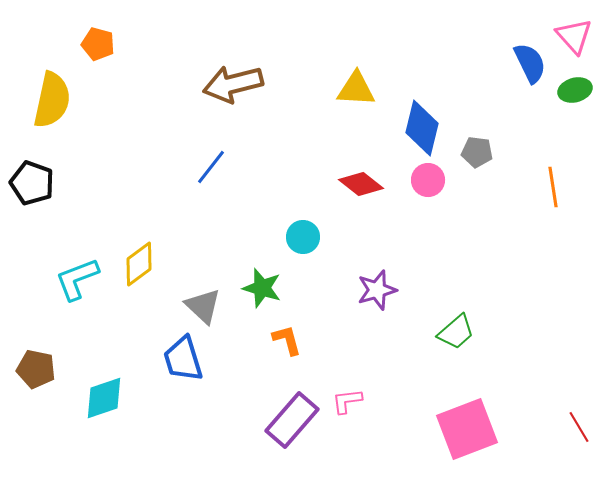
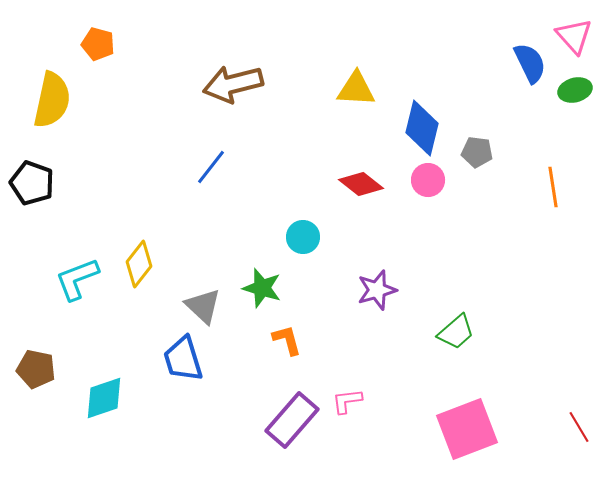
yellow diamond: rotated 15 degrees counterclockwise
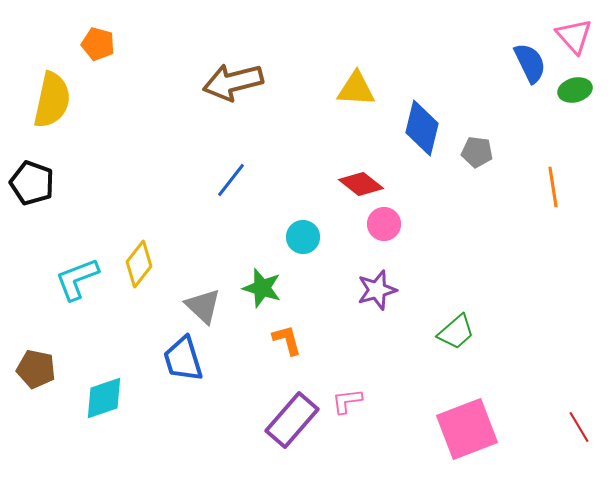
brown arrow: moved 2 px up
blue line: moved 20 px right, 13 px down
pink circle: moved 44 px left, 44 px down
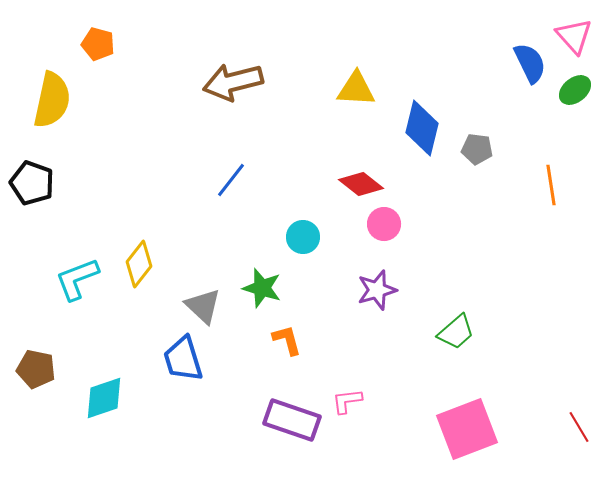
green ellipse: rotated 24 degrees counterclockwise
gray pentagon: moved 3 px up
orange line: moved 2 px left, 2 px up
purple rectangle: rotated 68 degrees clockwise
